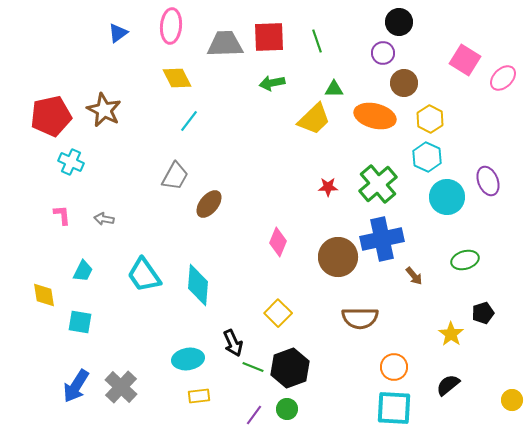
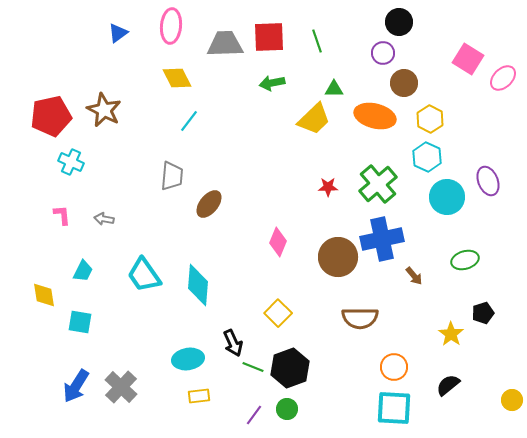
pink square at (465, 60): moved 3 px right, 1 px up
gray trapezoid at (175, 176): moved 3 px left; rotated 24 degrees counterclockwise
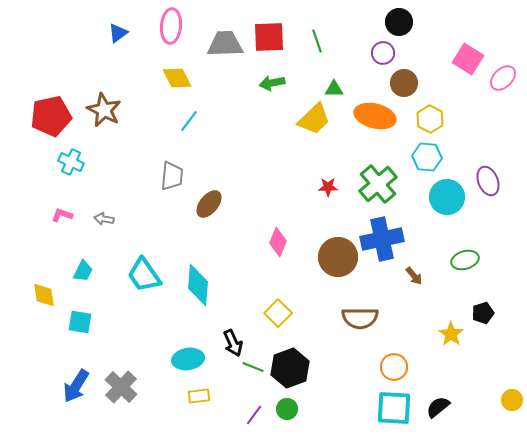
cyan hexagon at (427, 157): rotated 20 degrees counterclockwise
pink L-shape at (62, 215): rotated 65 degrees counterclockwise
black semicircle at (448, 385): moved 10 px left, 22 px down
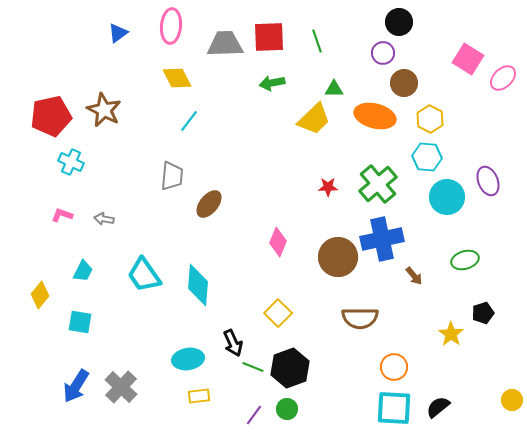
yellow diamond at (44, 295): moved 4 px left; rotated 48 degrees clockwise
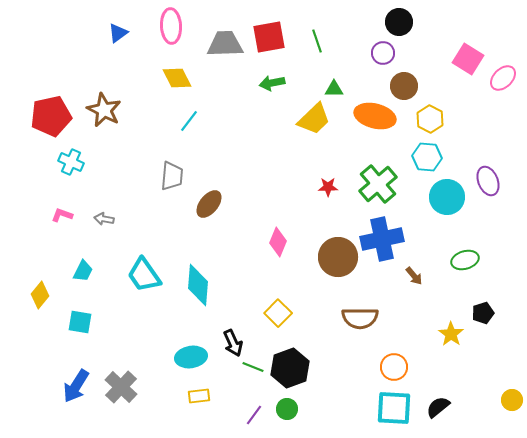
pink ellipse at (171, 26): rotated 8 degrees counterclockwise
red square at (269, 37): rotated 8 degrees counterclockwise
brown circle at (404, 83): moved 3 px down
cyan ellipse at (188, 359): moved 3 px right, 2 px up
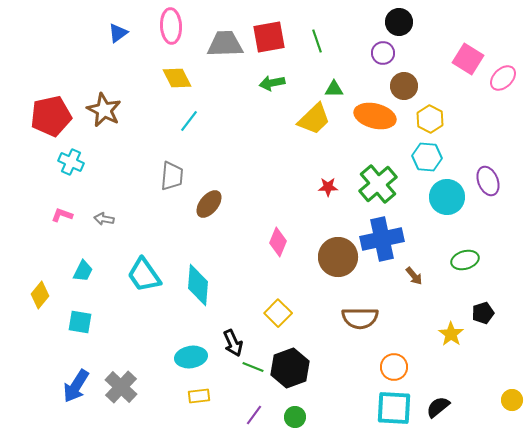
green circle at (287, 409): moved 8 px right, 8 px down
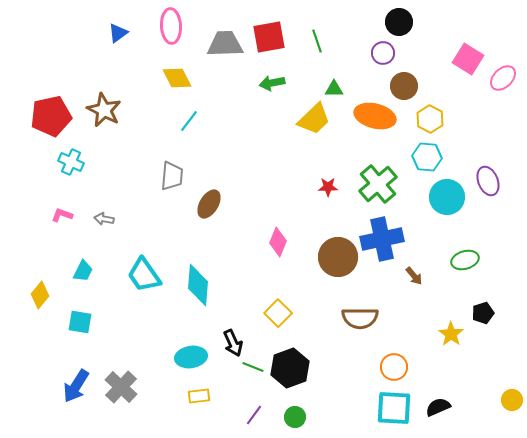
brown ellipse at (209, 204): rotated 8 degrees counterclockwise
black semicircle at (438, 407): rotated 15 degrees clockwise
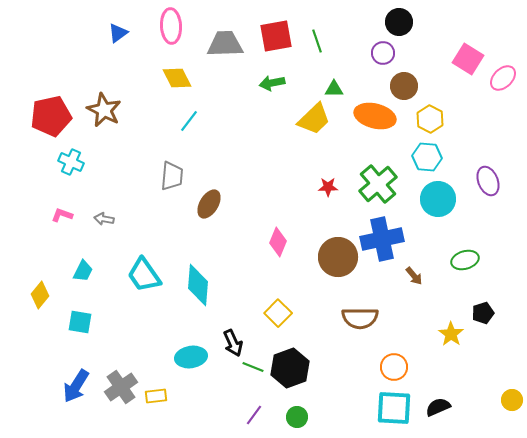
red square at (269, 37): moved 7 px right, 1 px up
cyan circle at (447, 197): moved 9 px left, 2 px down
gray cross at (121, 387): rotated 12 degrees clockwise
yellow rectangle at (199, 396): moved 43 px left
green circle at (295, 417): moved 2 px right
